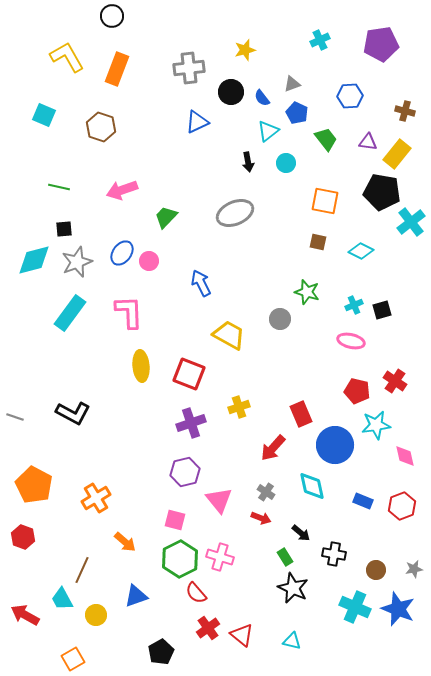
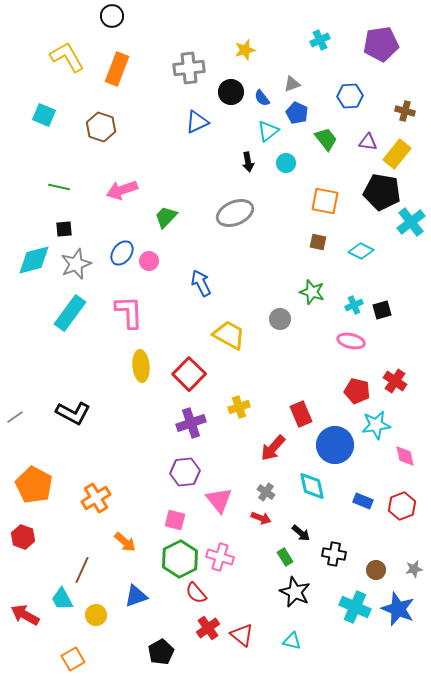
gray star at (77, 262): moved 1 px left, 2 px down
green star at (307, 292): moved 5 px right
red square at (189, 374): rotated 24 degrees clockwise
gray line at (15, 417): rotated 54 degrees counterclockwise
purple hexagon at (185, 472): rotated 8 degrees clockwise
black star at (293, 588): moved 2 px right, 4 px down
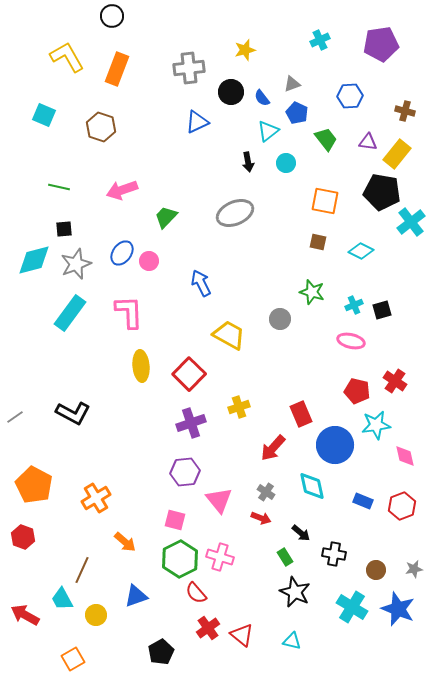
cyan cross at (355, 607): moved 3 px left; rotated 8 degrees clockwise
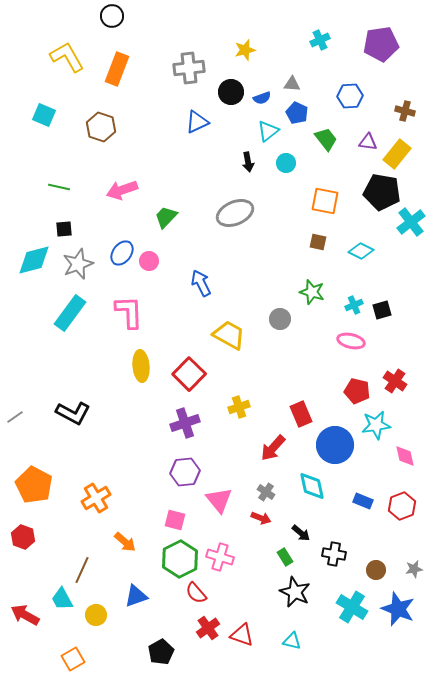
gray triangle at (292, 84): rotated 24 degrees clockwise
blue semicircle at (262, 98): rotated 72 degrees counterclockwise
gray star at (76, 264): moved 2 px right
purple cross at (191, 423): moved 6 px left
red triangle at (242, 635): rotated 20 degrees counterclockwise
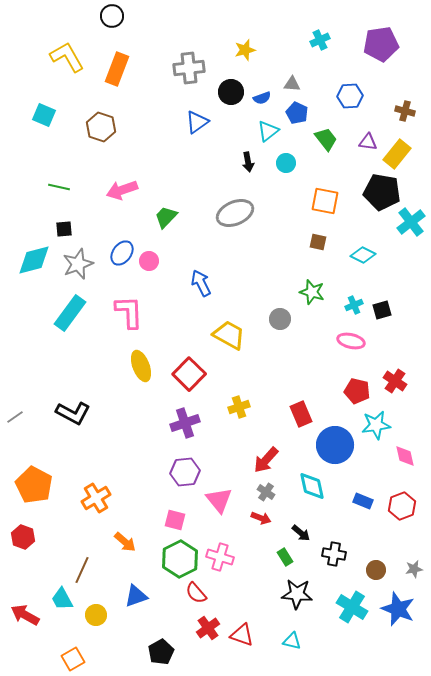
blue triangle at (197, 122): rotated 10 degrees counterclockwise
cyan diamond at (361, 251): moved 2 px right, 4 px down
yellow ellipse at (141, 366): rotated 16 degrees counterclockwise
red arrow at (273, 448): moved 7 px left, 12 px down
black star at (295, 592): moved 2 px right, 2 px down; rotated 20 degrees counterclockwise
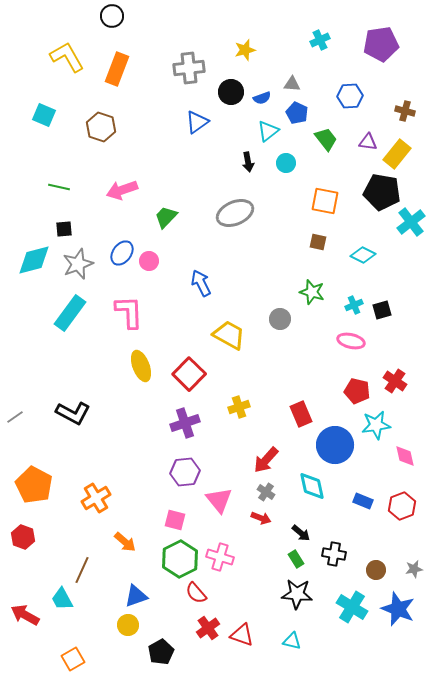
green rectangle at (285, 557): moved 11 px right, 2 px down
yellow circle at (96, 615): moved 32 px right, 10 px down
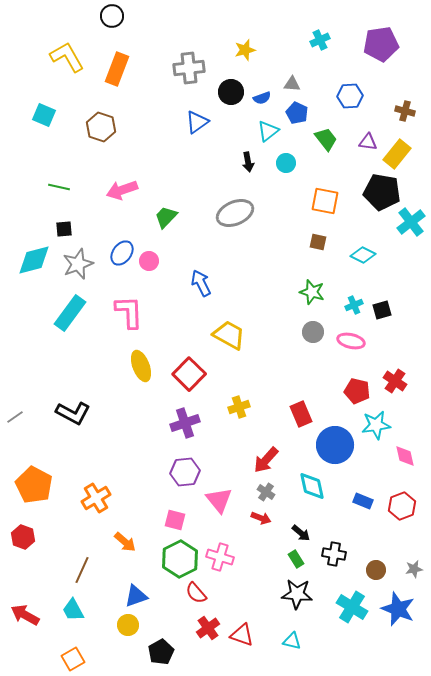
gray circle at (280, 319): moved 33 px right, 13 px down
cyan trapezoid at (62, 599): moved 11 px right, 11 px down
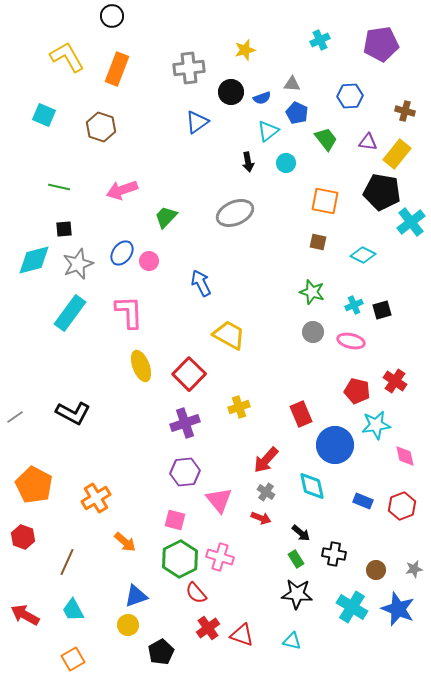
brown line at (82, 570): moved 15 px left, 8 px up
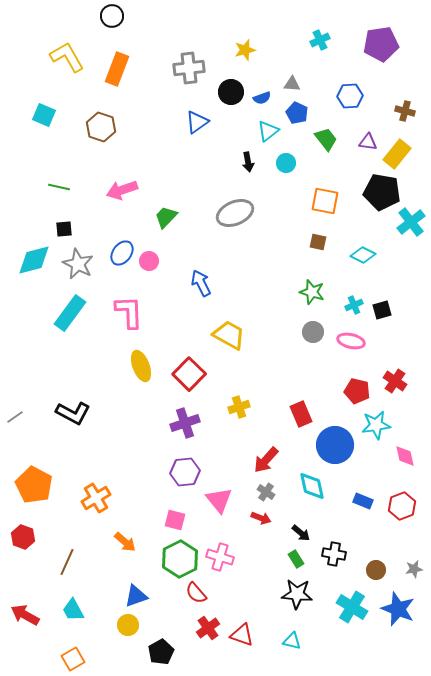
gray star at (78, 264): rotated 24 degrees counterclockwise
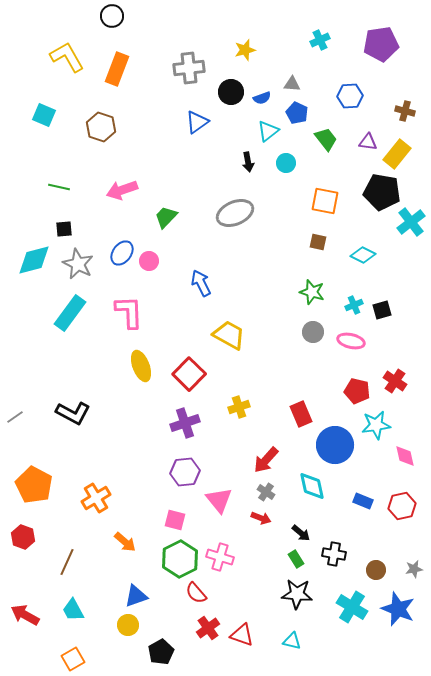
red hexagon at (402, 506): rotated 8 degrees clockwise
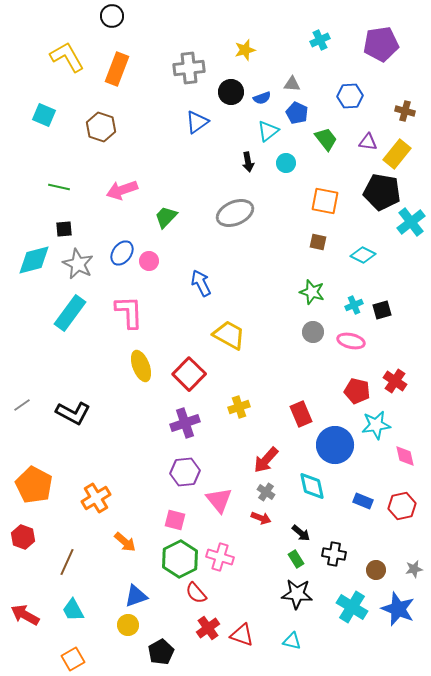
gray line at (15, 417): moved 7 px right, 12 px up
